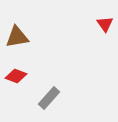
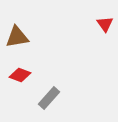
red diamond: moved 4 px right, 1 px up
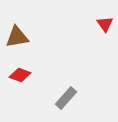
gray rectangle: moved 17 px right
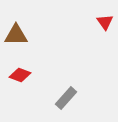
red triangle: moved 2 px up
brown triangle: moved 1 px left, 2 px up; rotated 10 degrees clockwise
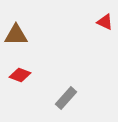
red triangle: rotated 30 degrees counterclockwise
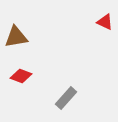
brown triangle: moved 2 px down; rotated 10 degrees counterclockwise
red diamond: moved 1 px right, 1 px down
